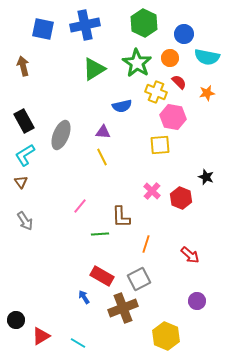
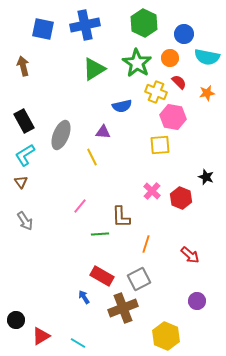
yellow line: moved 10 px left
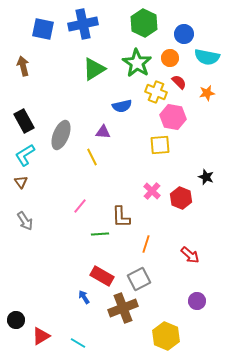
blue cross: moved 2 px left, 1 px up
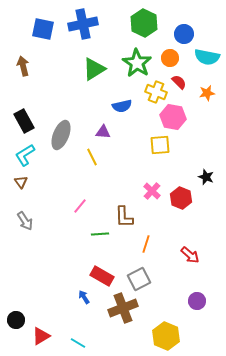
brown L-shape: moved 3 px right
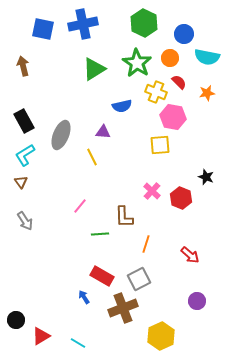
yellow hexagon: moved 5 px left; rotated 12 degrees clockwise
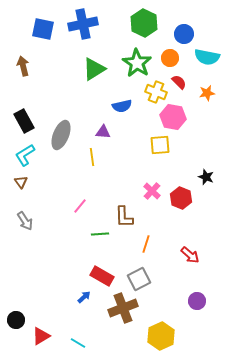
yellow line: rotated 18 degrees clockwise
blue arrow: rotated 80 degrees clockwise
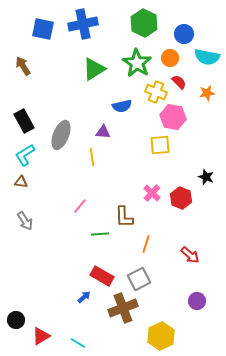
brown arrow: rotated 18 degrees counterclockwise
brown triangle: rotated 48 degrees counterclockwise
pink cross: moved 2 px down
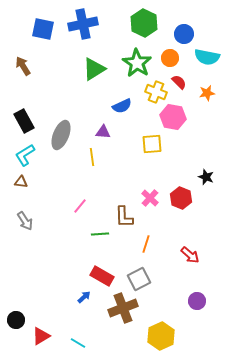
blue semicircle: rotated 12 degrees counterclockwise
yellow square: moved 8 px left, 1 px up
pink cross: moved 2 px left, 5 px down
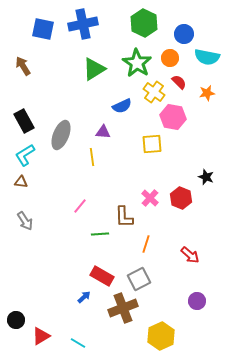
yellow cross: moved 2 px left; rotated 15 degrees clockwise
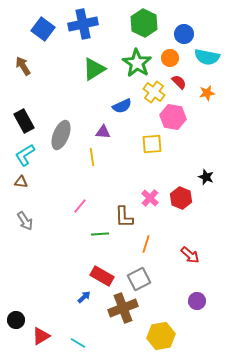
blue square: rotated 25 degrees clockwise
yellow hexagon: rotated 16 degrees clockwise
